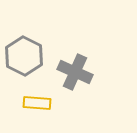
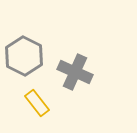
yellow rectangle: rotated 48 degrees clockwise
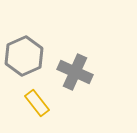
gray hexagon: rotated 9 degrees clockwise
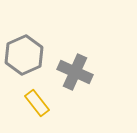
gray hexagon: moved 1 px up
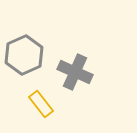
yellow rectangle: moved 4 px right, 1 px down
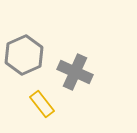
yellow rectangle: moved 1 px right
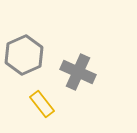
gray cross: moved 3 px right
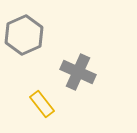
gray hexagon: moved 20 px up
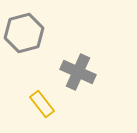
gray hexagon: moved 2 px up; rotated 9 degrees clockwise
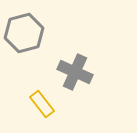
gray cross: moved 3 px left
